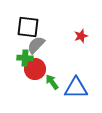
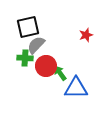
black square: rotated 20 degrees counterclockwise
red star: moved 5 px right, 1 px up
red circle: moved 11 px right, 3 px up
green arrow: moved 8 px right, 9 px up
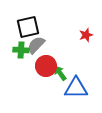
green cross: moved 4 px left, 8 px up
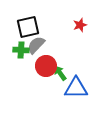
red star: moved 6 px left, 10 px up
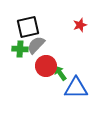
green cross: moved 1 px left, 1 px up
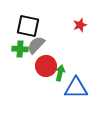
black square: moved 1 px up; rotated 25 degrees clockwise
green arrow: rotated 49 degrees clockwise
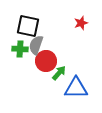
red star: moved 1 px right, 2 px up
gray semicircle: rotated 24 degrees counterclockwise
red circle: moved 5 px up
green arrow: moved 1 px left; rotated 28 degrees clockwise
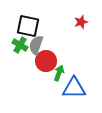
red star: moved 1 px up
green cross: moved 4 px up; rotated 28 degrees clockwise
green arrow: rotated 21 degrees counterclockwise
blue triangle: moved 2 px left
